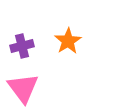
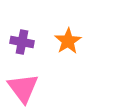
purple cross: moved 4 px up; rotated 25 degrees clockwise
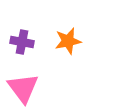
orange star: rotated 20 degrees clockwise
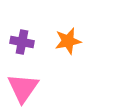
pink triangle: rotated 12 degrees clockwise
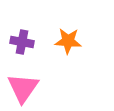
orange star: rotated 16 degrees clockwise
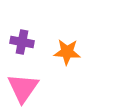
orange star: moved 1 px left, 11 px down
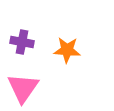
orange star: moved 2 px up
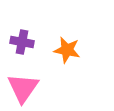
orange star: rotated 8 degrees clockwise
